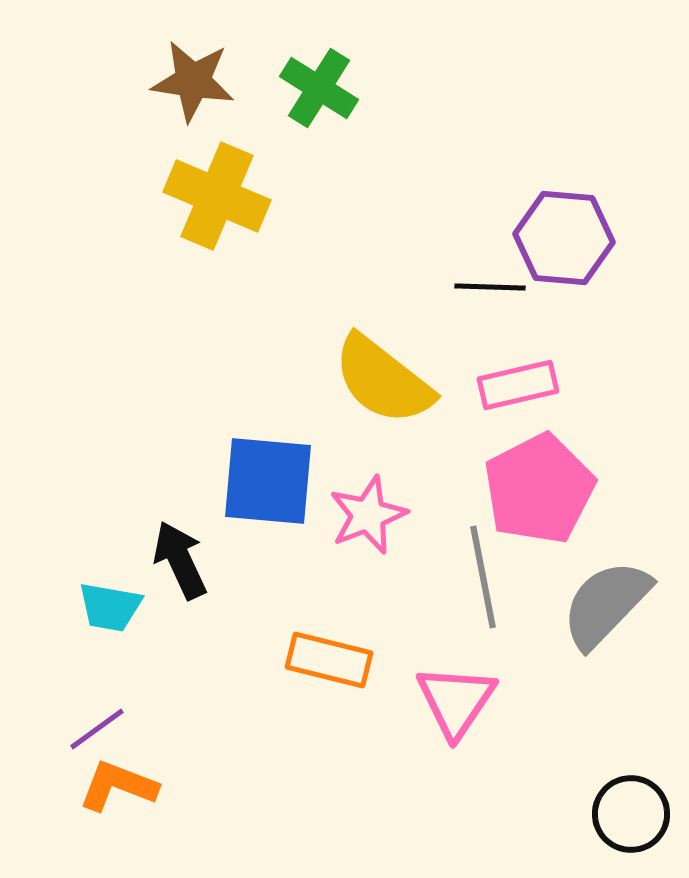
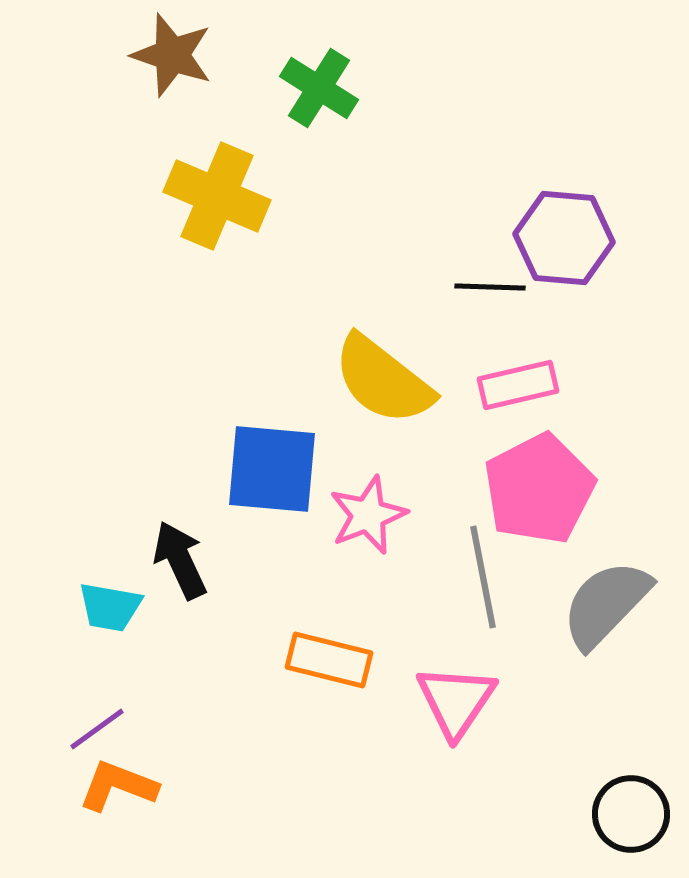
brown star: moved 21 px left, 26 px up; rotated 10 degrees clockwise
blue square: moved 4 px right, 12 px up
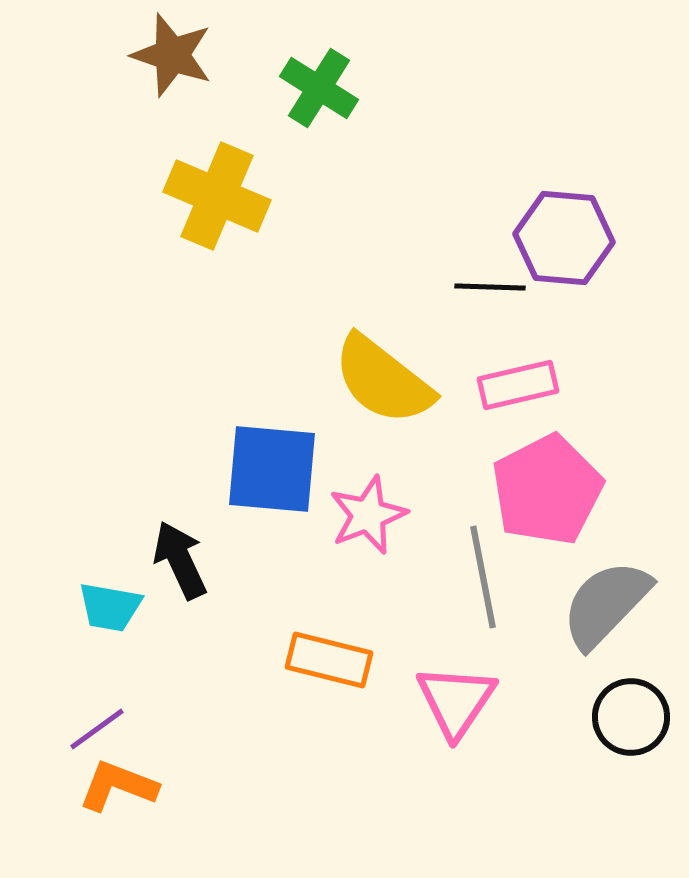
pink pentagon: moved 8 px right, 1 px down
black circle: moved 97 px up
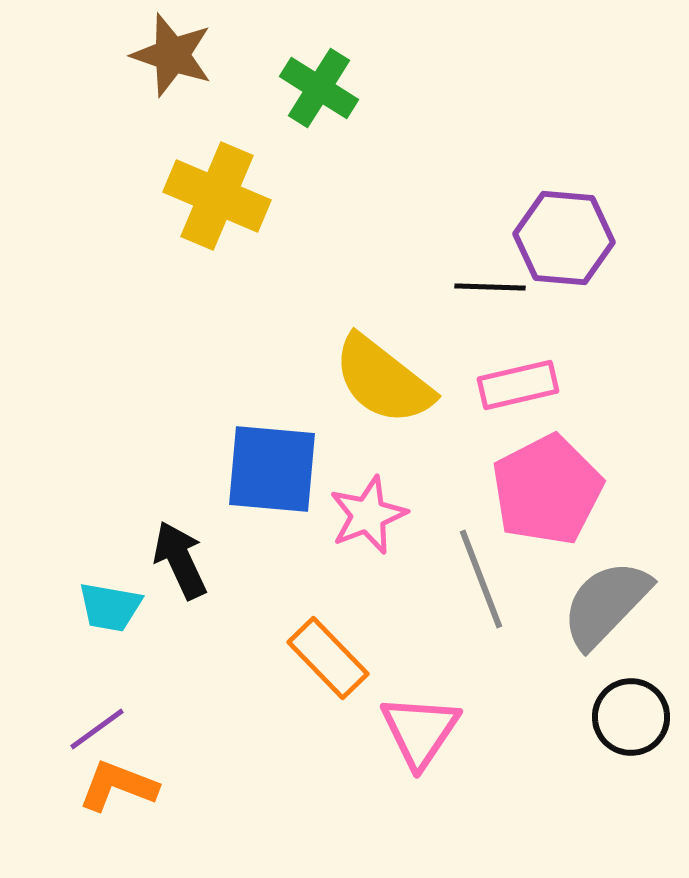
gray line: moved 2 px left, 2 px down; rotated 10 degrees counterclockwise
orange rectangle: moved 1 px left, 2 px up; rotated 32 degrees clockwise
pink triangle: moved 36 px left, 30 px down
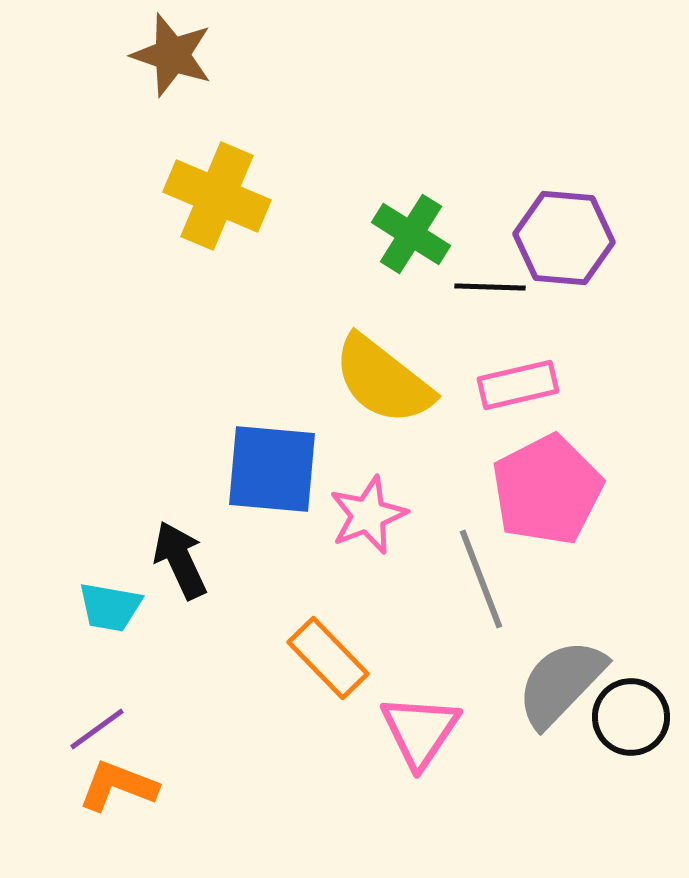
green cross: moved 92 px right, 146 px down
gray semicircle: moved 45 px left, 79 px down
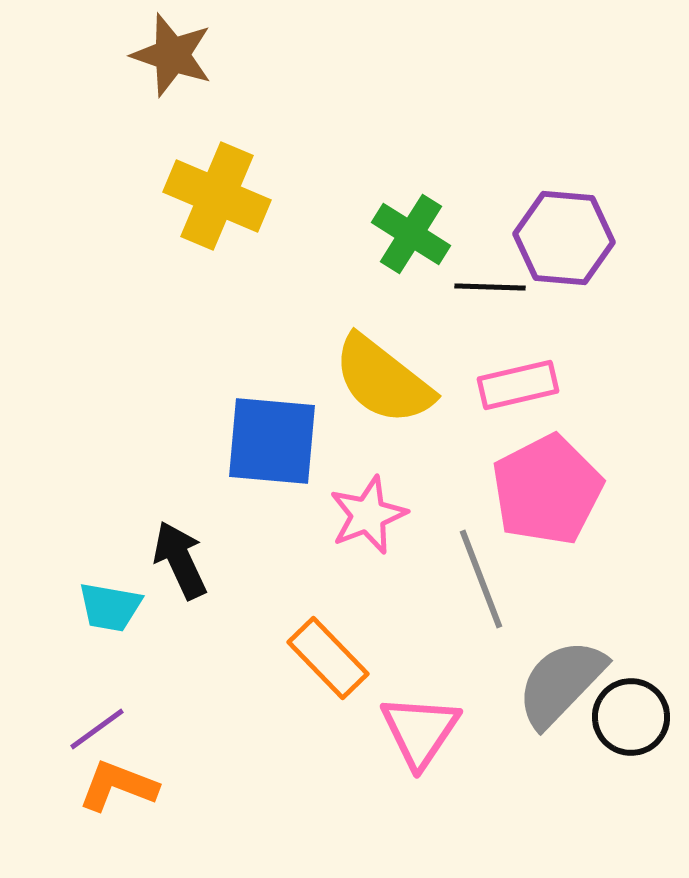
blue square: moved 28 px up
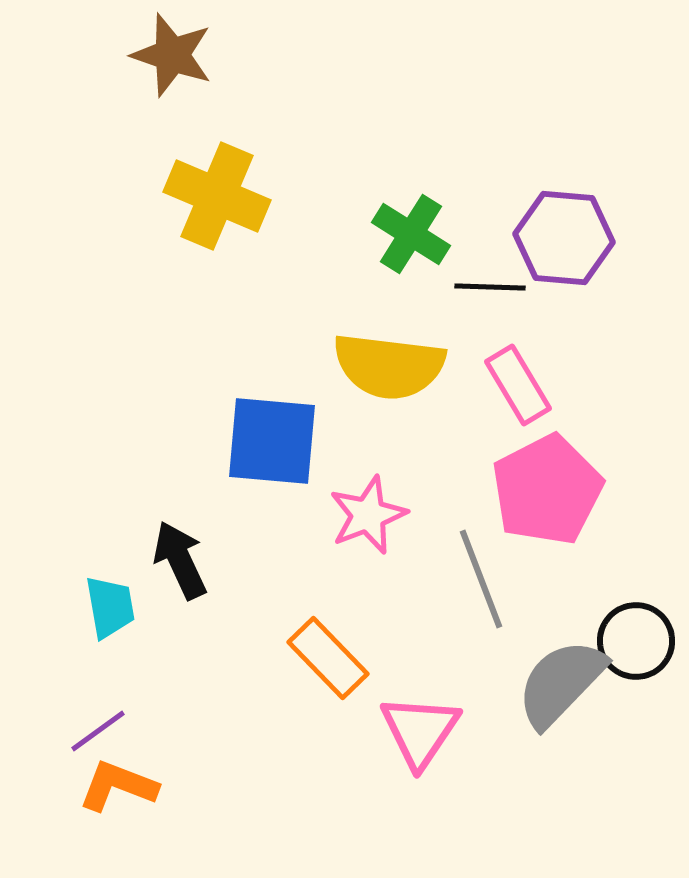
yellow semicircle: moved 6 px right, 14 px up; rotated 31 degrees counterclockwise
pink rectangle: rotated 72 degrees clockwise
cyan trapezoid: rotated 110 degrees counterclockwise
black circle: moved 5 px right, 76 px up
purple line: moved 1 px right, 2 px down
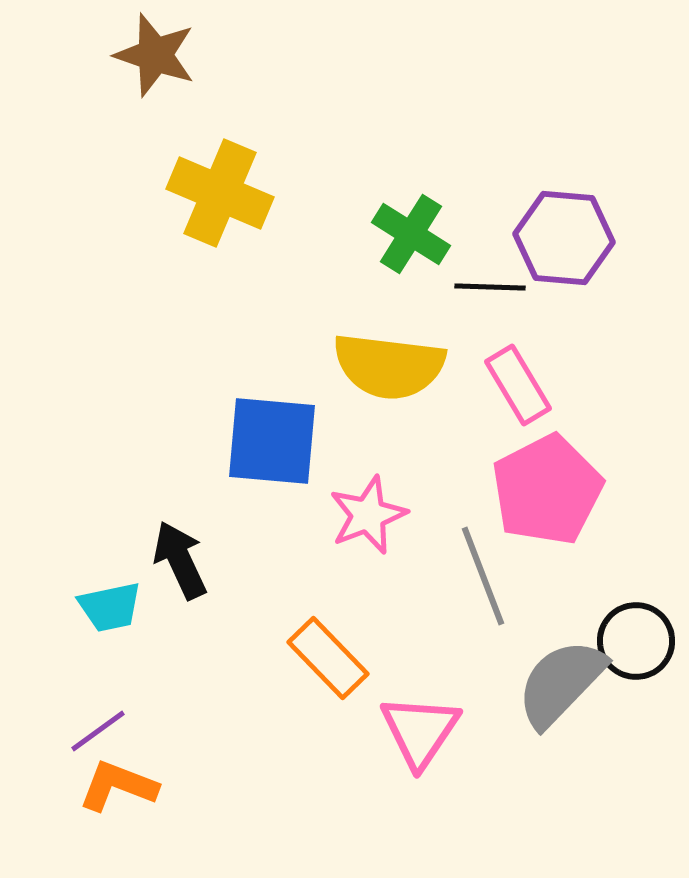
brown star: moved 17 px left
yellow cross: moved 3 px right, 3 px up
gray line: moved 2 px right, 3 px up
cyan trapezoid: rotated 88 degrees clockwise
